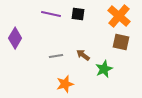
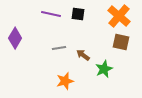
gray line: moved 3 px right, 8 px up
orange star: moved 3 px up
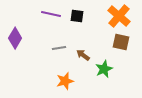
black square: moved 1 px left, 2 px down
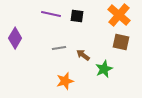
orange cross: moved 1 px up
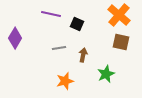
black square: moved 8 px down; rotated 16 degrees clockwise
brown arrow: rotated 64 degrees clockwise
green star: moved 2 px right, 5 px down
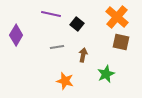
orange cross: moved 2 px left, 2 px down
black square: rotated 16 degrees clockwise
purple diamond: moved 1 px right, 3 px up
gray line: moved 2 px left, 1 px up
orange star: rotated 30 degrees clockwise
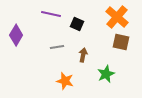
black square: rotated 16 degrees counterclockwise
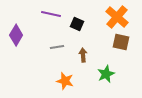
brown arrow: rotated 16 degrees counterclockwise
